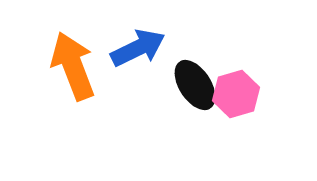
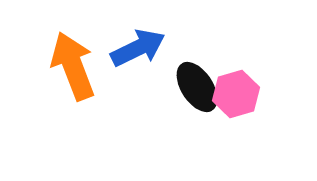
black ellipse: moved 2 px right, 2 px down
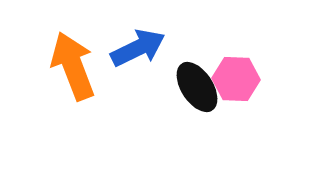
pink hexagon: moved 15 px up; rotated 18 degrees clockwise
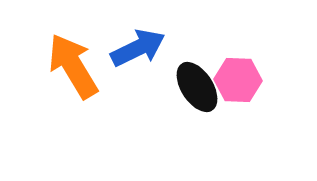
orange arrow: rotated 10 degrees counterclockwise
pink hexagon: moved 2 px right, 1 px down
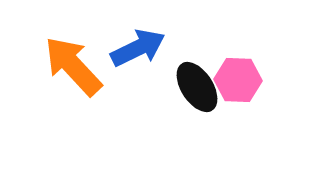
orange arrow: rotated 12 degrees counterclockwise
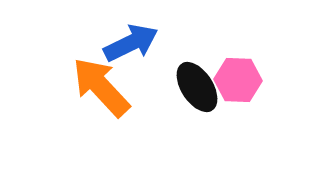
blue arrow: moved 7 px left, 5 px up
orange arrow: moved 28 px right, 21 px down
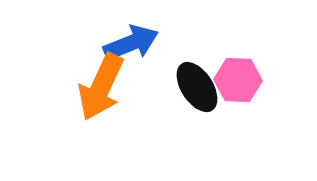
blue arrow: rotated 4 degrees clockwise
orange arrow: rotated 112 degrees counterclockwise
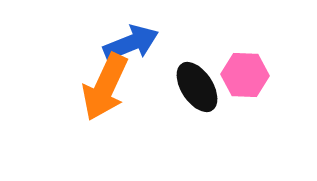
pink hexagon: moved 7 px right, 5 px up
orange arrow: moved 4 px right
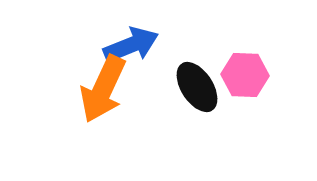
blue arrow: moved 2 px down
orange arrow: moved 2 px left, 2 px down
